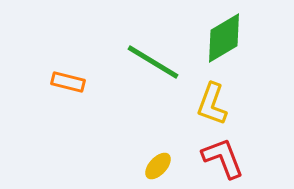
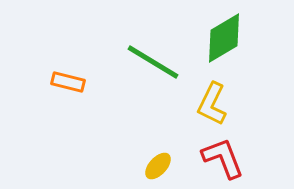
yellow L-shape: rotated 6 degrees clockwise
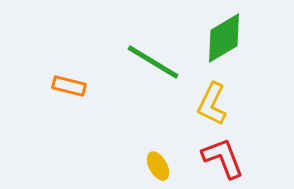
orange rectangle: moved 1 px right, 4 px down
yellow ellipse: rotated 72 degrees counterclockwise
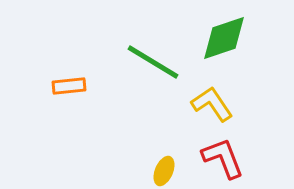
green diamond: rotated 12 degrees clockwise
orange rectangle: rotated 20 degrees counterclockwise
yellow L-shape: rotated 120 degrees clockwise
yellow ellipse: moved 6 px right, 5 px down; rotated 52 degrees clockwise
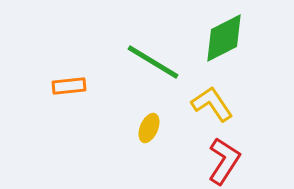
green diamond: rotated 8 degrees counterclockwise
red L-shape: moved 1 px right, 3 px down; rotated 54 degrees clockwise
yellow ellipse: moved 15 px left, 43 px up
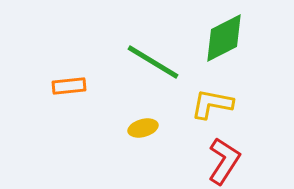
yellow L-shape: rotated 45 degrees counterclockwise
yellow ellipse: moved 6 px left; rotated 52 degrees clockwise
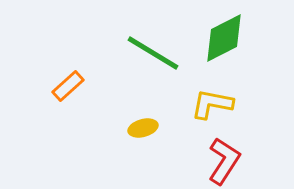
green line: moved 9 px up
orange rectangle: moved 1 px left; rotated 36 degrees counterclockwise
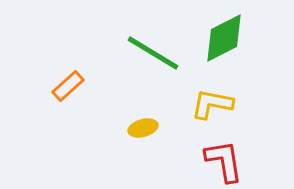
red L-shape: rotated 42 degrees counterclockwise
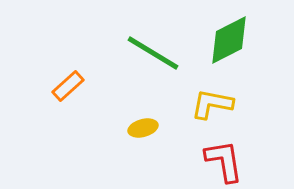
green diamond: moved 5 px right, 2 px down
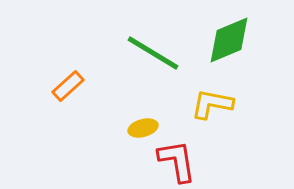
green diamond: rotated 4 degrees clockwise
red L-shape: moved 47 px left
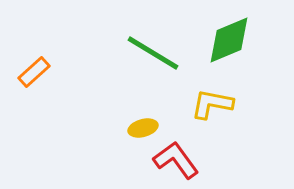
orange rectangle: moved 34 px left, 14 px up
red L-shape: moved 1 px left, 1 px up; rotated 27 degrees counterclockwise
